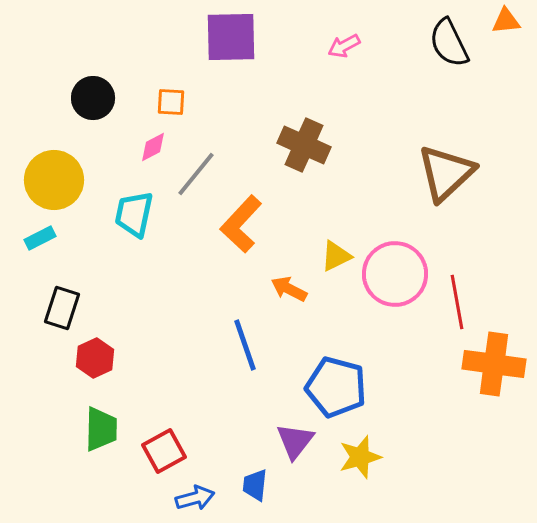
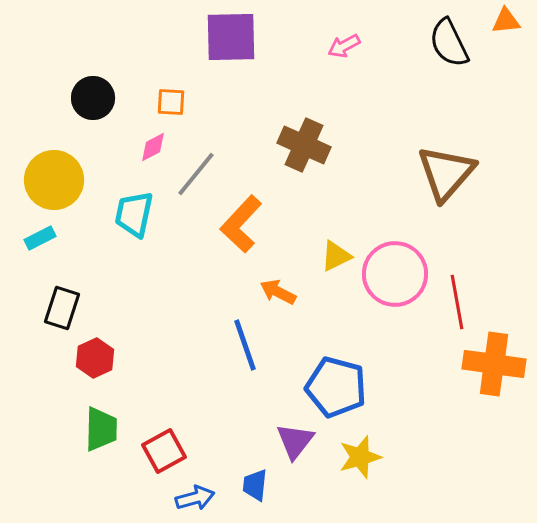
brown triangle: rotated 6 degrees counterclockwise
orange arrow: moved 11 px left, 3 px down
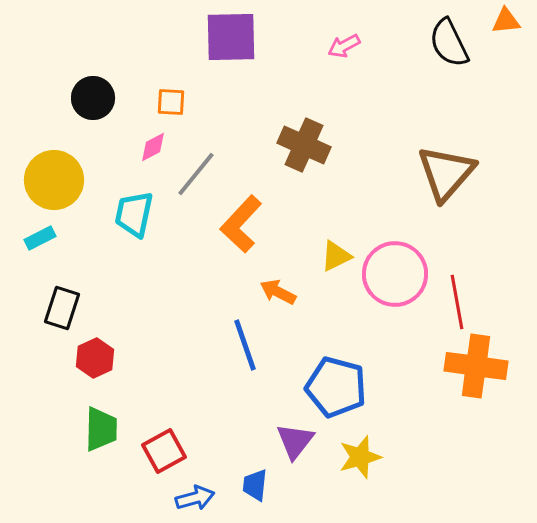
orange cross: moved 18 px left, 2 px down
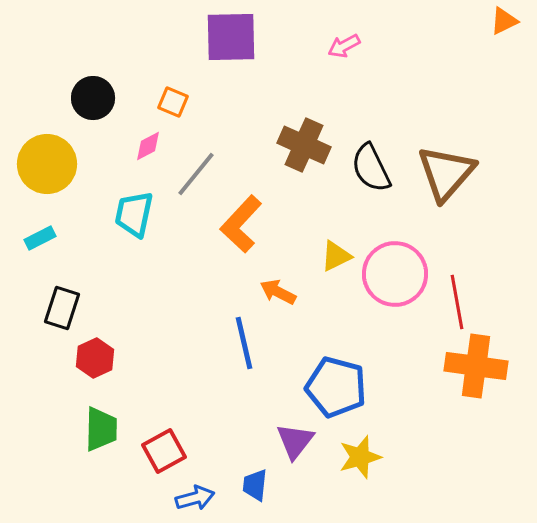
orange triangle: moved 2 px left; rotated 20 degrees counterclockwise
black semicircle: moved 78 px left, 125 px down
orange square: moved 2 px right; rotated 20 degrees clockwise
pink diamond: moved 5 px left, 1 px up
yellow circle: moved 7 px left, 16 px up
blue line: moved 1 px left, 2 px up; rotated 6 degrees clockwise
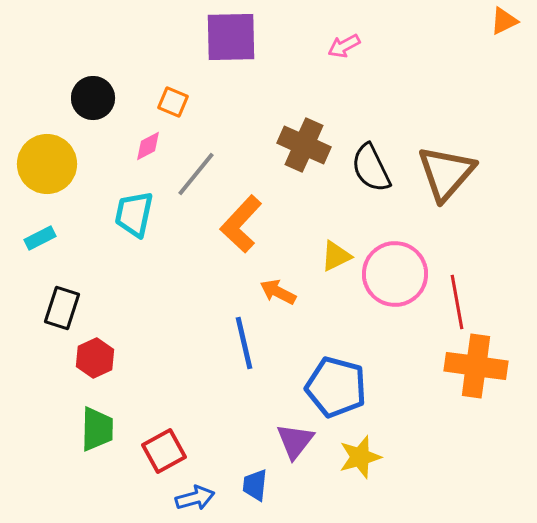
green trapezoid: moved 4 px left
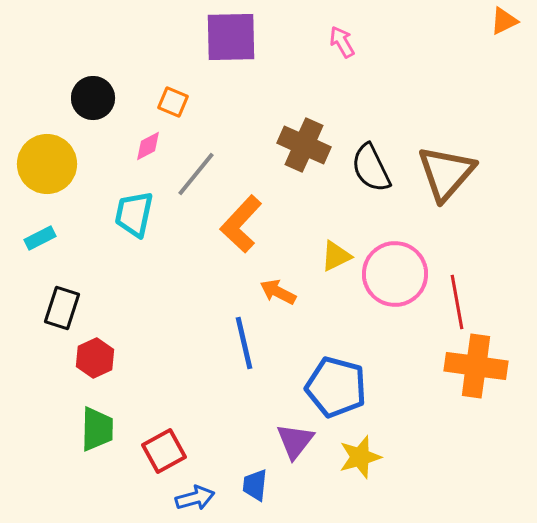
pink arrow: moved 2 px left, 4 px up; rotated 88 degrees clockwise
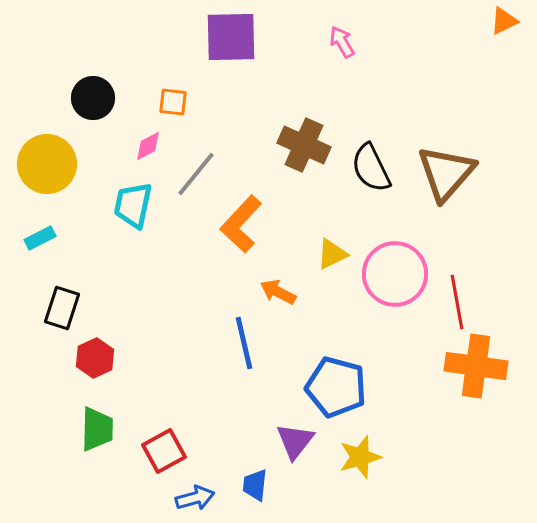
orange square: rotated 16 degrees counterclockwise
cyan trapezoid: moved 1 px left, 9 px up
yellow triangle: moved 4 px left, 2 px up
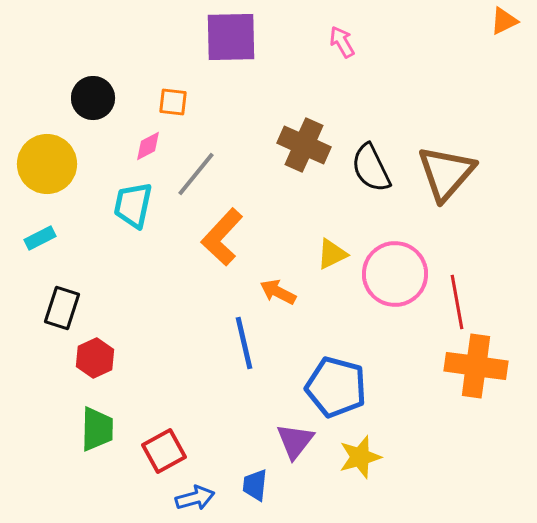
orange L-shape: moved 19 px left, 13 px down
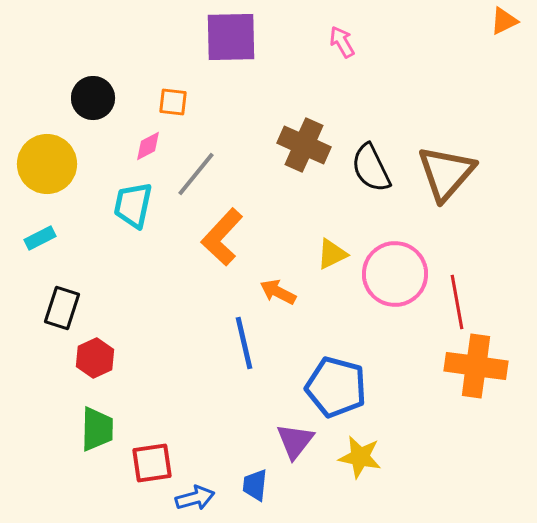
red square: moved 12 px left, 12 px down; rotated 21 degrees clockwise
yellow star: rotated 27 degrees clockwise
